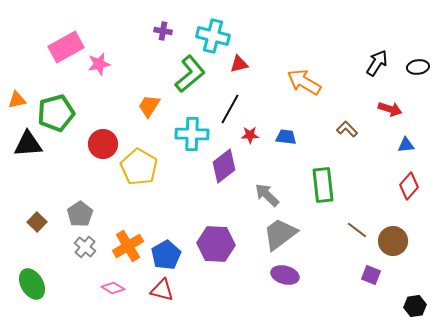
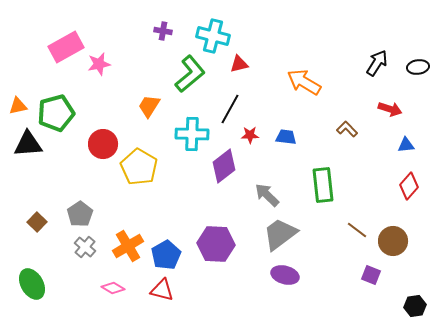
orange triangle at (17, 100): moved 1 px right, 6 px down
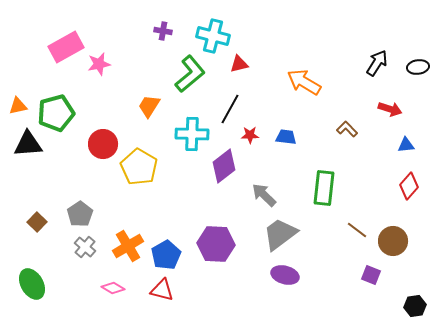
green rectangle at (323, 185): moved 1 px right, 3 px down; rotated 12 degrees clockwise
gray arrow at (267, 195): moved 3 px left
